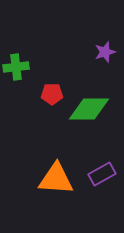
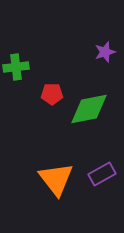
green diamond: rotated 12 degrees counterclockwise
orange triangle: rotated 48 degrees clockwise
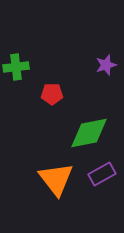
purple star: moved 1 px right, 13 px down
green diamond: moved 24 px down
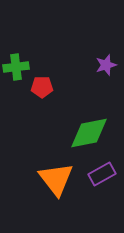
red pentagon: moved 10 px left, 7 px up
